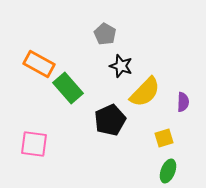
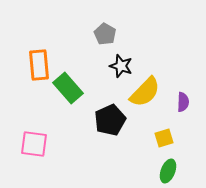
orange rectangle: moved 1 px down; rotated 56 degrees clockwise
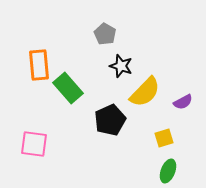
purple semicircle: rotated 60 degrees clockwise
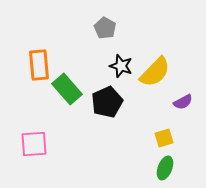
gray pentagon: moved 6 px up
green rectangle: moved 1 px left, 1 px down
yellow semicircle: moved 10 px right, 20 px up
black pentagon: moved 3 px left, 18 px up
pink square: rotated 12 degrees counterclockwise
green ellipse: moved 3 px left, 3 px up
